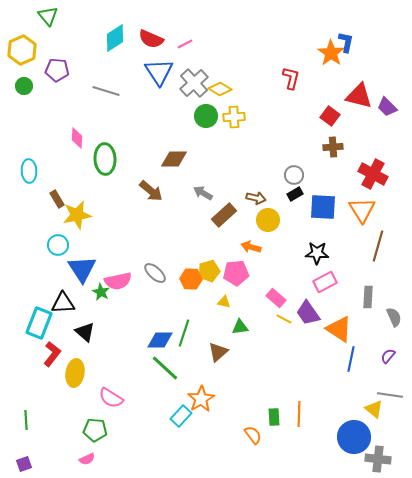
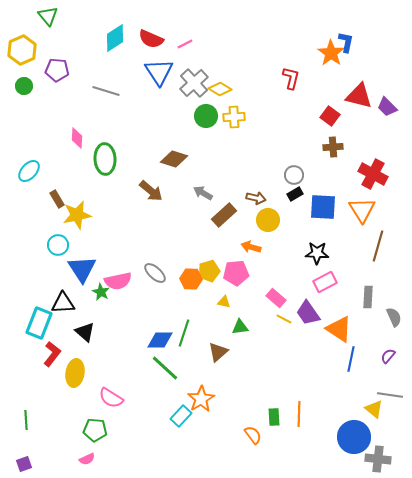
brown diamond at (174, 159): rotated 16 degrees clockwise
cyan ellipse at (29, 171): rotated 45 degrees clockwise
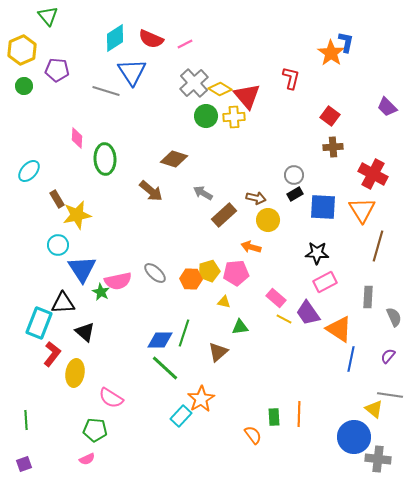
blue triangle at (159, 72): moved 27 px left
red triangle at (359, 96): moved 112 px left; rotated 36 degrees clockwise
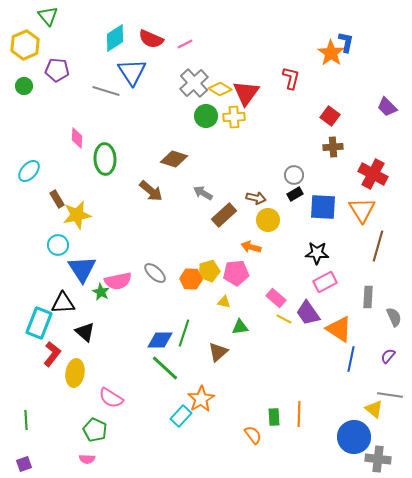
yellow hexagon at (22, 50): moved 3 px right, 5 px up
red triangle at (247, 96): moved 1 px left, 3 px up; rotated 16 degrees clockwise
green pentagon at (95, 430): rotated 20 degrees clockwise
pink semicircle at (87, 459): rotated 28 degrees clockwise
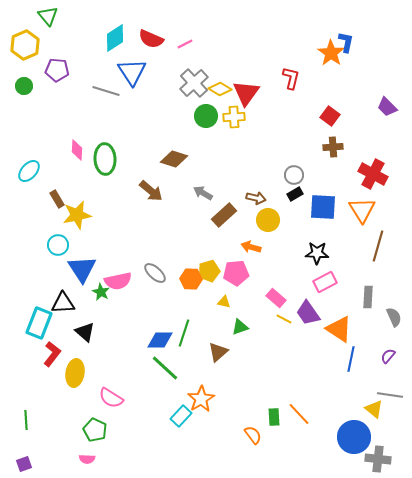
pink diamond at (77, 138): moved 12 px down
green triangle at (240, 327): rotated 12 degrees counterclockwise
orange line at (299, 414): rotated 45 degrees counterclockwise
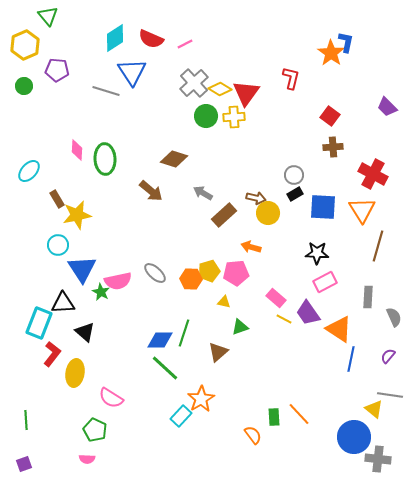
yellow circle at (268, 220): moved 7 px up
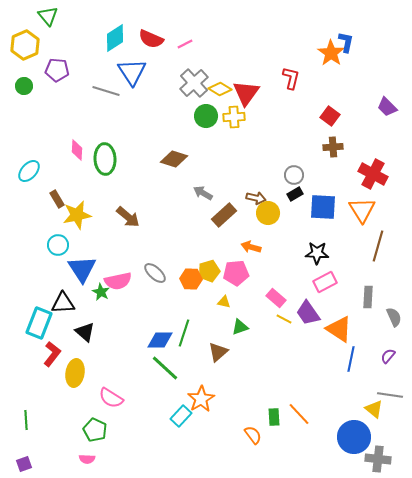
brown arrow at (151, 191): moved 23 px left, 26 px down
